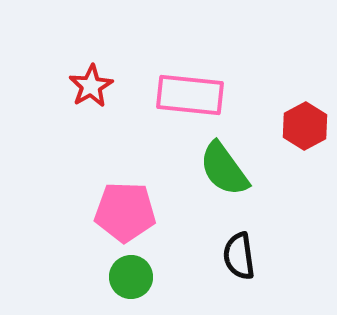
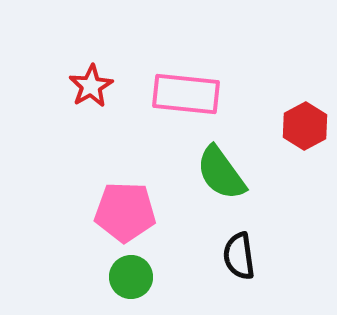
pink rectangle: moved 4 px left, 1 px up
green semicircle: moved 3 px left, 4 px down
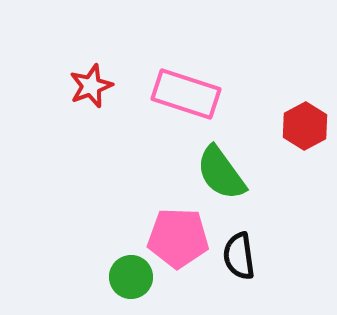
red star: rotated 9 degrees clockwise
pink rectangle: rotated 12 degrees clockwise
pink pentagon: moved 53 px right, 26 px down
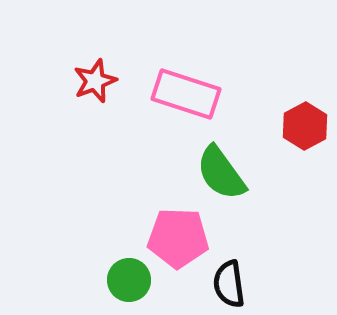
red star: moved 4 px right, 5 px up
black semicircle: moved 10 px left, 28 px down
green circle: moved 2 px left, 3 px down
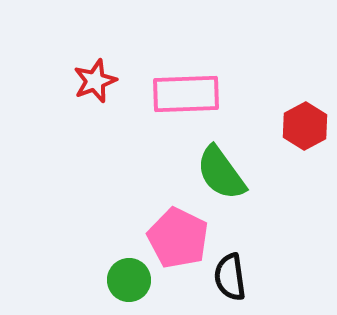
pink rectangle: rotated 20 degrees counterclockwise
pink pentagon: rotated 24 degrees clockwise
black semicircle: moved 1 px right, 7 px up
